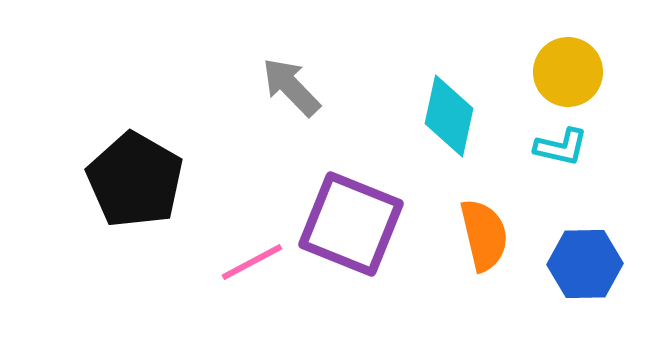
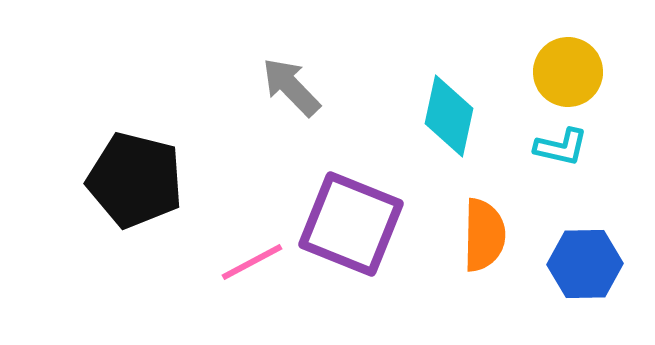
black pentagon: rotated 16 degrees counterclockwise
orange semicircle: rotated 14 degrees clockwise
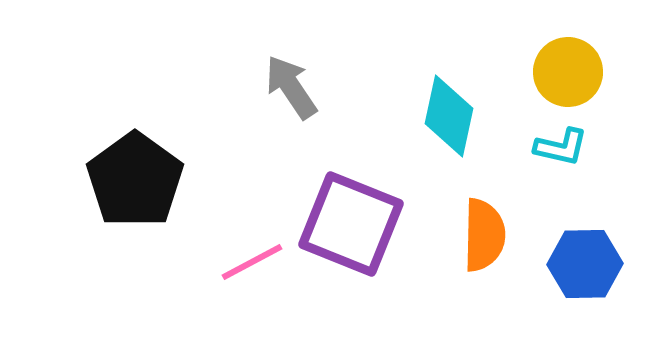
gray arrow: rotated 10 degrees clockwise
black pentagon: rotated 22 degrees clockwise
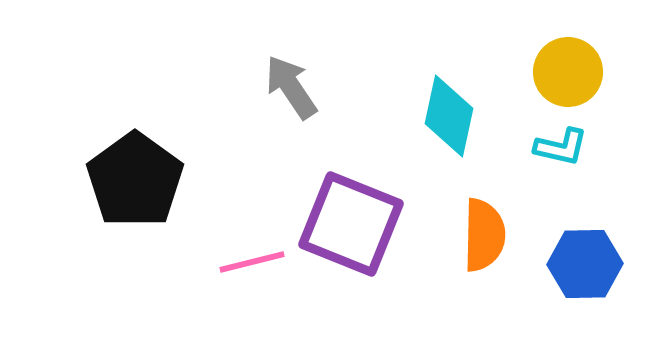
pink line: rotated 14 degrees clockwise
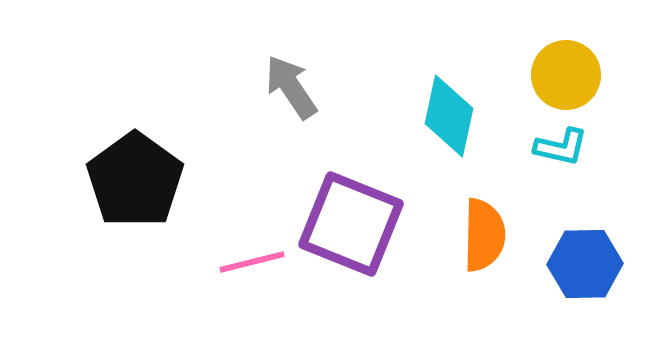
yellow circle: moved 2 px left, 3 px down
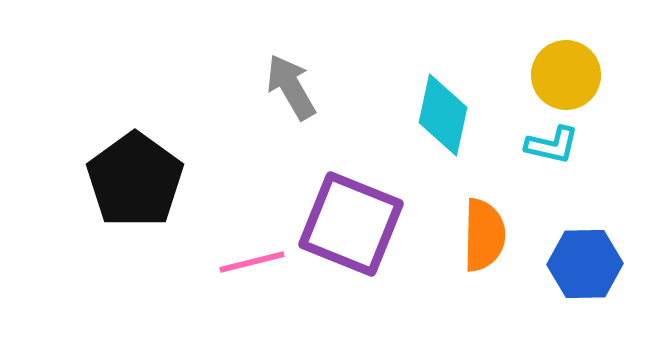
gray arrow: rotated 4 degrees clockwise
cyan diamond: moved 6 px left, 1 px up
cyan L-shape: moved 9 px left, 2 px up
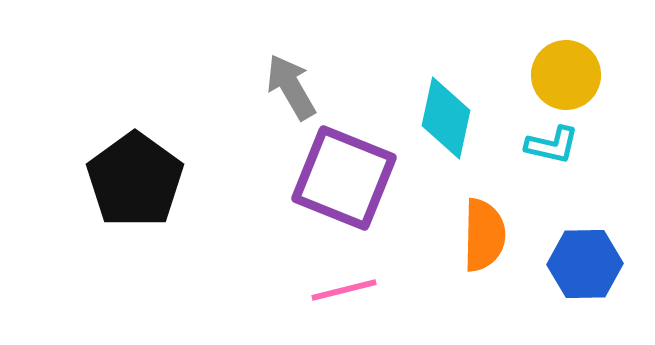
cyan diamond: moved 3 px right, 3 px down
purple square: moved 7 px left, 46 px up
pink line: moved 92 px right, 28 px down
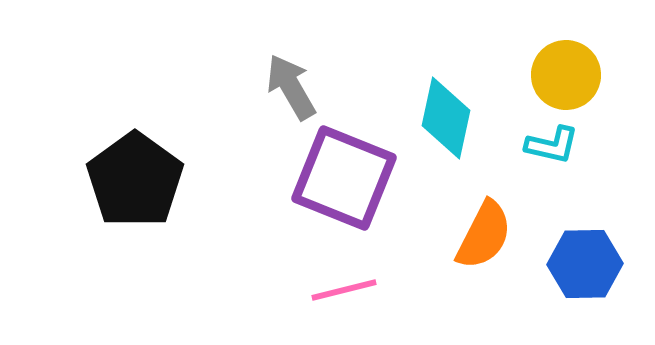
orange semicircle: rotated 26 degrees clockwise
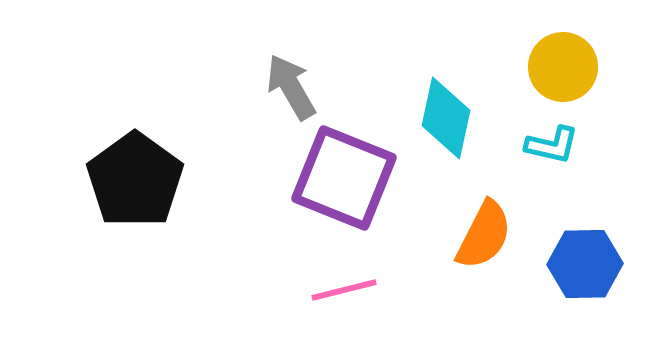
yellow circle: moved 3 px left, 8 px up
